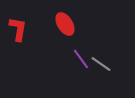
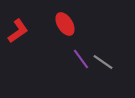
red L-shape: moved 2 px down; rotated 45 degrees clockwise
gray line: moved 2 px right, 2 px up
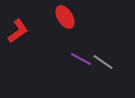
red ellipse: moved 7 px up
purple line: rotated 25 degrees counterclockwise
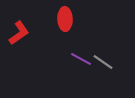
red ellipse: moved 2 px down; rotated 30 degrees clockwise
red L-shape: moved 1 px right, 2 px down
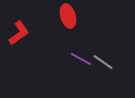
red ellipse: moved 3 px right, 3 px up; rotated 15 degrees counterclockwise
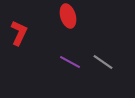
red L-shape: rotated 30 degrees counterclockwise
purple line: moved 11 px left, 3 px down
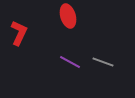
gray line: rotated 15 degrees counterclockwise
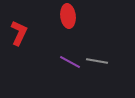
red ellipse: rotated 10 degrees clockwise
gray line: moved 6 px left, 1 px up; rotated 10 degrees counterclockwise
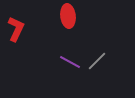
red L-shape: moved 3 px left, 4 px up
gray line: rotated 55 degrees counterclockwise
